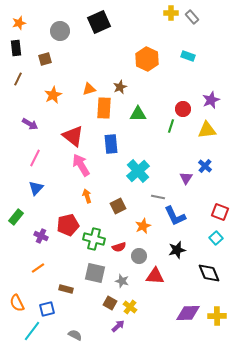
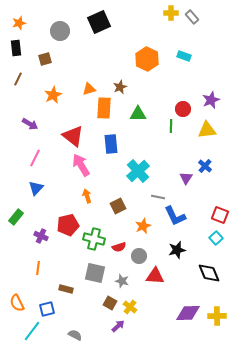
cyan rectangle at (188, 56): moved 4 px left
green line at (171, 126): rotated 16 degrees counterclockwise
red square at (220, 212): moved 3 px down
orange line at (38, 268): rotated 48 degrees counterclockwise
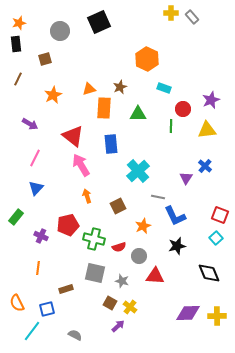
black rectangle at (16, 48): moved 4 px up
cyan rectangle at (184, 56): moved 20 px left, 32 px down
black star at (177, 250): moved 4 px up
brown rectangle at (66, 289): rotated 32 degrees counterclockwise
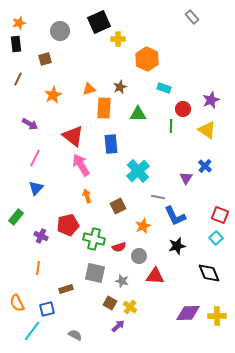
yellow cross at (171, 13): moved 53 px left, 26 px down
yellow triangle at (207, 130): rotated 42 degrees clockwise
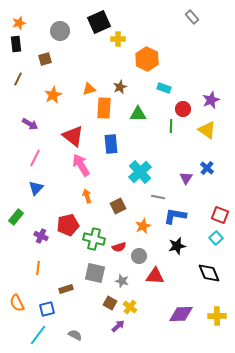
blue cross at (205, 166): moved 2 px right, 2 px down
cyan cross at (138, 171): moved 2 px right, 1 px down
blue L-shape at (175, 216): rotated 125 degrees clockwise
purple diamond at (188, 313): moved 7 px left, 1 px down
cyan line at (32, 331): moved 6 px right, 4 px down
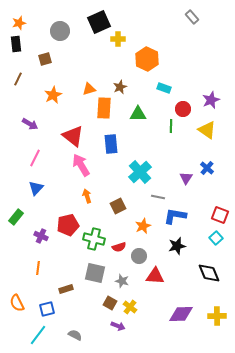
purple arrow at (118, 326): rotated 64 degrees clockwise
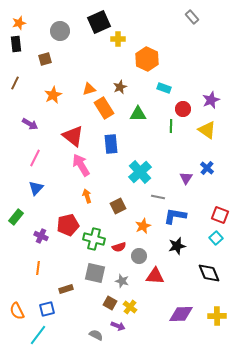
brown line at (18, 79): moved 3 px left, 4 px down
orange rectangle at (104, 108): rotated 35 degrees counterclockwise
orange semicircle at (17, 303): moved 8 px down
gray semicircle at (75, 335): moved 21 px right
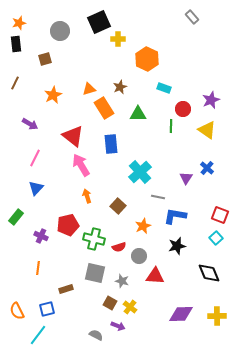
brown square at (118, 206): rotated 21 degrees counterclockwise
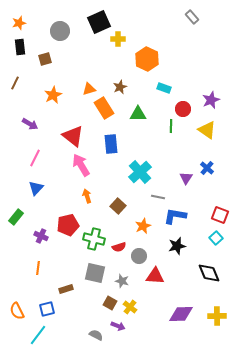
black rectangle at (16, 44): moved 4 px right, 3 px down
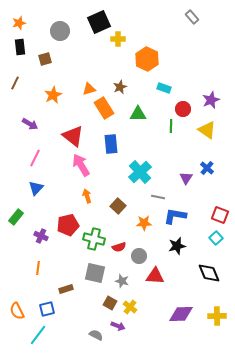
orange star at (143, 226): moved 1 px right, 3 px up; rotated 21 degrees clockwise
